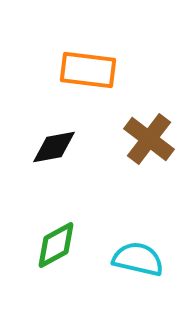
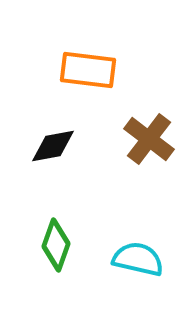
black diamond: moved 1 px left, 1 px up
green diamond: rotated 42 degrees counterclockwise
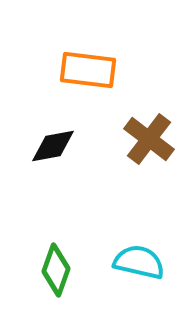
green diamond: moved 25 px down
cyan semicircle: moved 1 px right, 3 px down
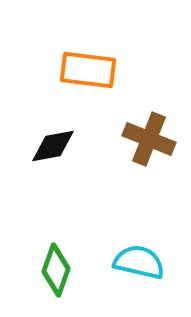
brown cross: rotated 15 degrees counterclockwise
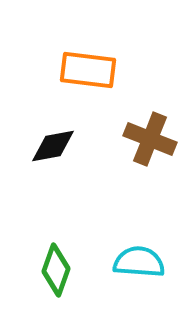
brown cross: moved 1 px right
cyan semicircle: rotated 9 degrees counterclockwise
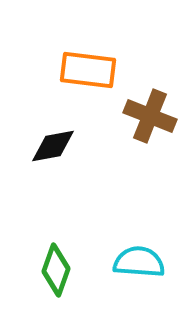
brown cross: moved 23 px up
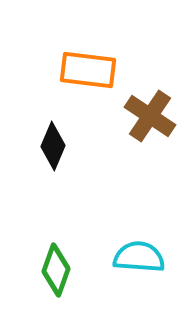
brown cross: rotated 12 degrees clockwise
black diamond: rotated 57 degrees counterclockwise
cyan semicircle: moved 5 px up
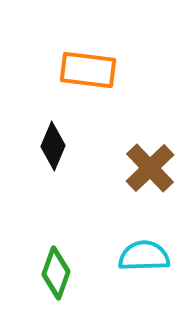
brown cross: moved 52 px down; rotated 12 degrees clockwise
cyan semicircle: moved 5 px right, 1 px up; rotated 6 degrees counterclockwise
green diamond: moved 3 px down
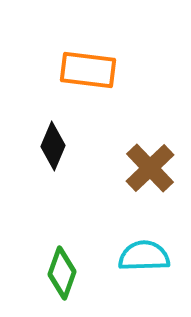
green diamond: moved 6 px right
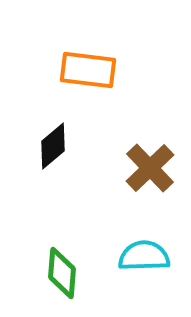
black diamond: rotated 27 degrees clockwise
green diamond: rotated 15 degrees counterclockwise
